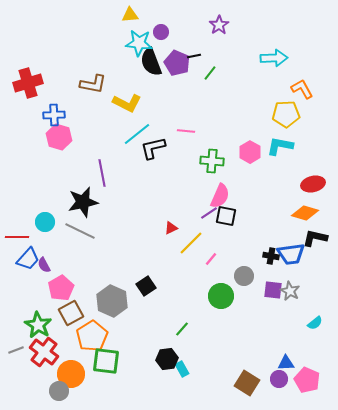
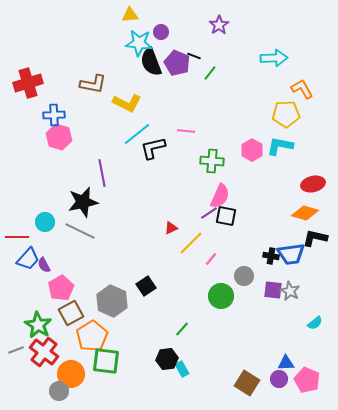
black line at (194, 56): rotated 32 degrees clockwise
pink hexagon at (250, 152): moved 2 px right, 2 px up
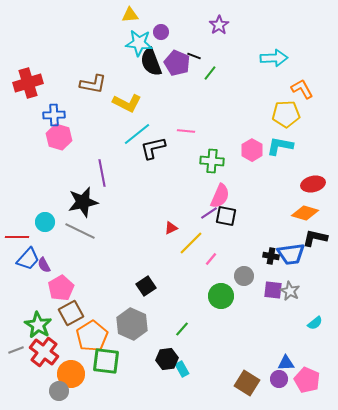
gray hexagon at (112, 301): moved 20 px right, 23 px down
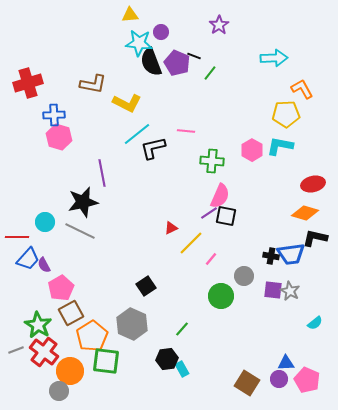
orange circle at (71, 374): moved 1 px left, 3 px up
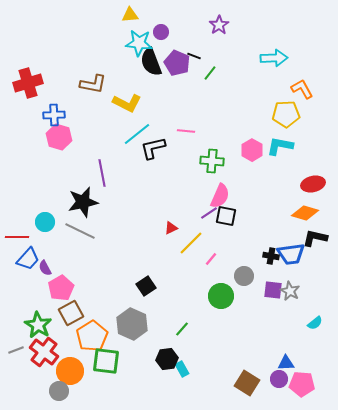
purple semicircle at (44, 265): moved 1 px right, 3 px down
pink pentagon at (307, 380): moved 5 px left, 4 px down; rotated 20 degrees counterclockwise
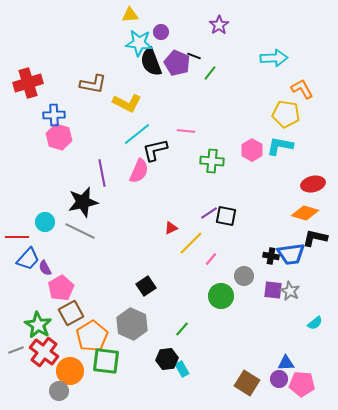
yellow pentagon at (286, 114): rotated 12 degrees clockwise
black L-shape at (153, 148): moved 2 px right, 2 px down
pink semicircle at (220, 196): moved 81 px left, 25 px up
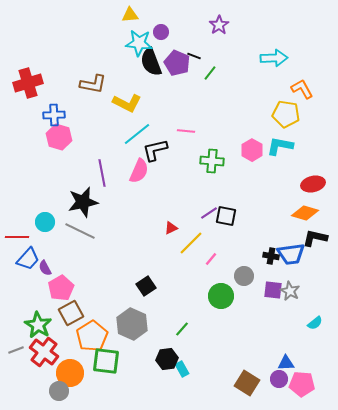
orange circle at (70, 371): moved 2 px down
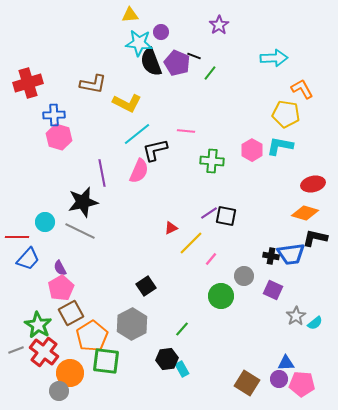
purple semicircle at (45, 268): moved 15 px right
purple square at (273, 290): rotated 18 degrees clockwise
gray star at (290, 291): moved 6 px right, 25 px down; rotated 12 degrees clockwise
gray hexagon at (132, 324): rotated 8 degrees clockwise
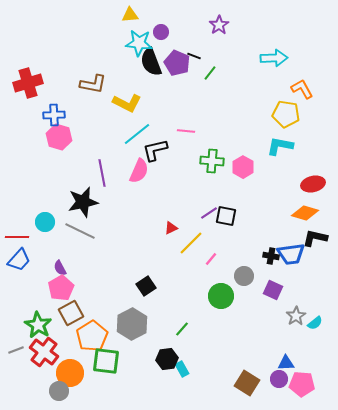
pink hexagon at (252, 150): moved 9 px left, 17 px down
blue trapezoid at (28, 259): moved 9 px left, 1 px down
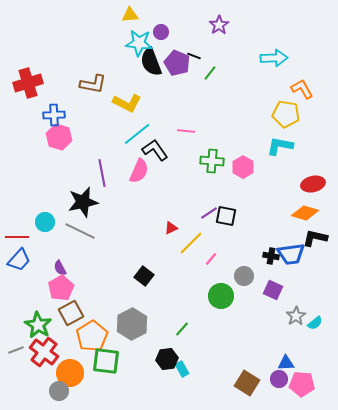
black L-shape at (155, 150): rotated 68 degrees clockwise
black square at (146, 286): moved 2 px left, 10 px up; rotated 18 degrees counterclockwise
